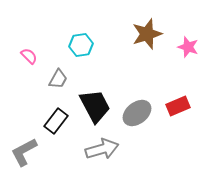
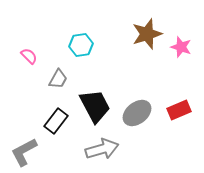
pink star: moved 7 px left
red rectangle: moved 1 px right, 4 px down
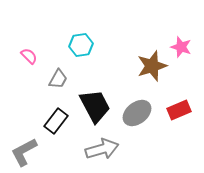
brown star: moved 5 px right, 32 px down
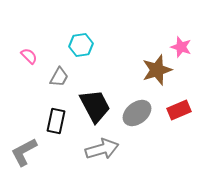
brown star: moved 5 px right, 4 px down
gray trapezoid: moved 1 px right, 2 px up
black rectangle: rotated 25 degrees counterclockwise
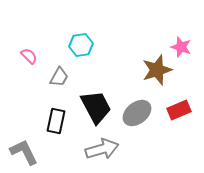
black trapezoid: moved 1 px right, 1 px down
gray L-shape: rotated 92 degrees clockwise
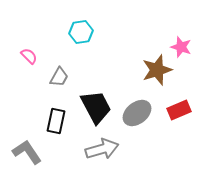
cyan hexagon: moved 13 px up
gray L-shape: moved 3 px right; rotated 8 degrees counterclockwise
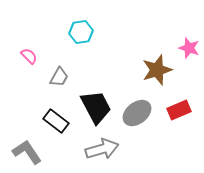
pink star: moved 8 px right, 1 px down
black rectangle: rotated 65 degrees counterclockwise
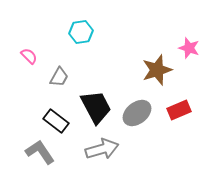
gray L-shape: moved 13 px right
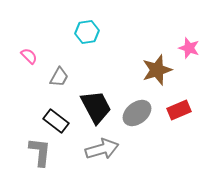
cyan hexagon: moved 6 px right
gray L-shape: rotated 40 degrees clockwise
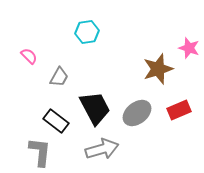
brown star: moved 1 px right, 1 px up
black trapezoid: moved 1 px left, 1 px down
